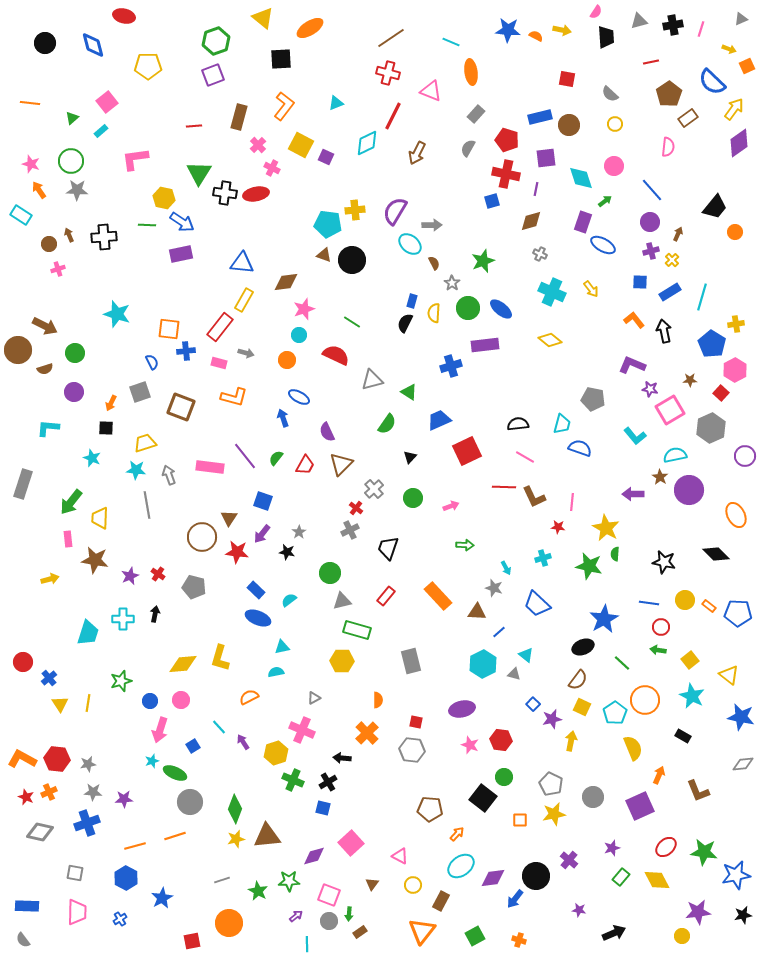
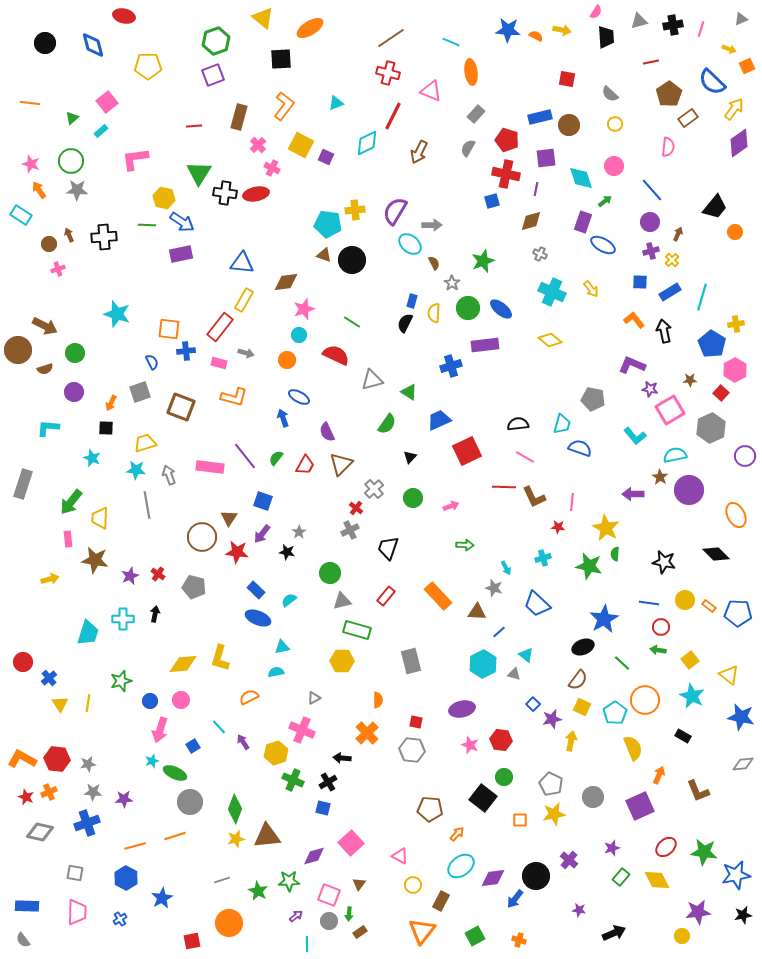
brown arrow at (417, 153): moved 2 px right, 1 px up
brown triangle at (372, 884): moved 13 px left
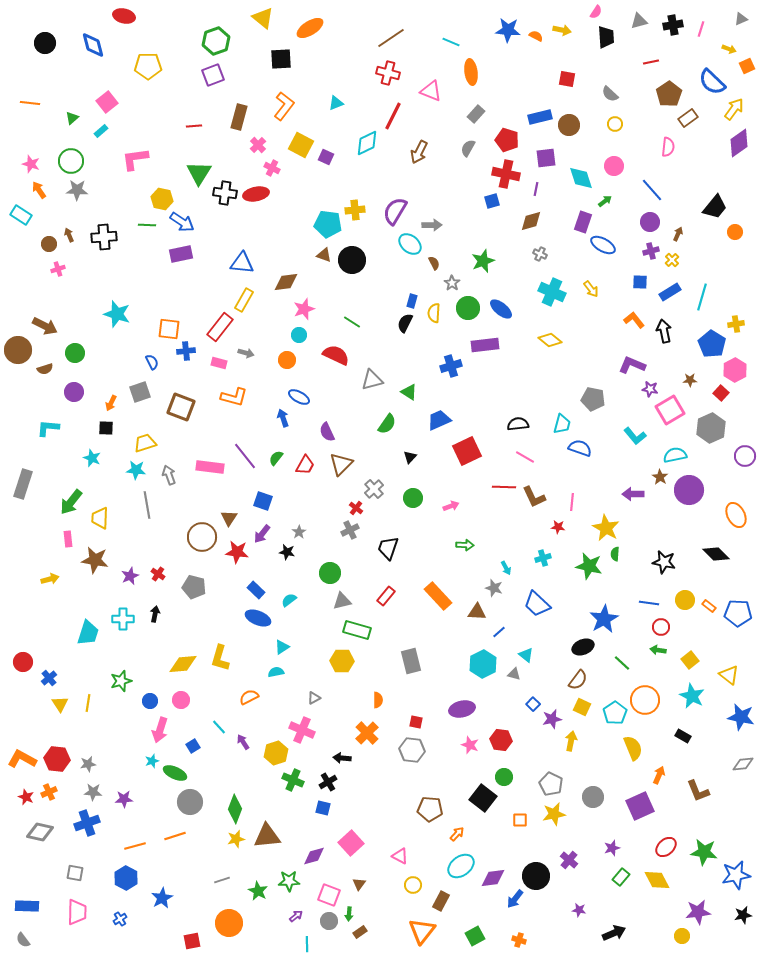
yellow hexagon at (164, 198): moved 2 px left, 1 px down
cyan triangle at (282, 647): rotated 21 degrees counterclockwise
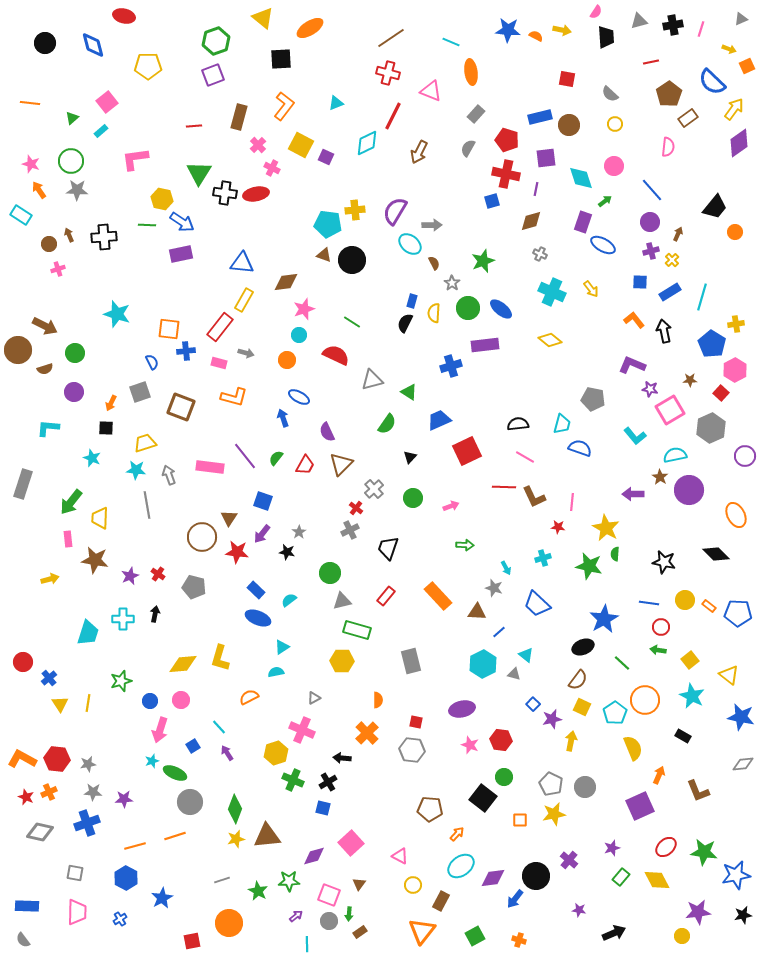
purple arrow at (243, 742): moved 16 px left, 11 px down
gray circle at (593, 797): moved 8 px left, 10 px up
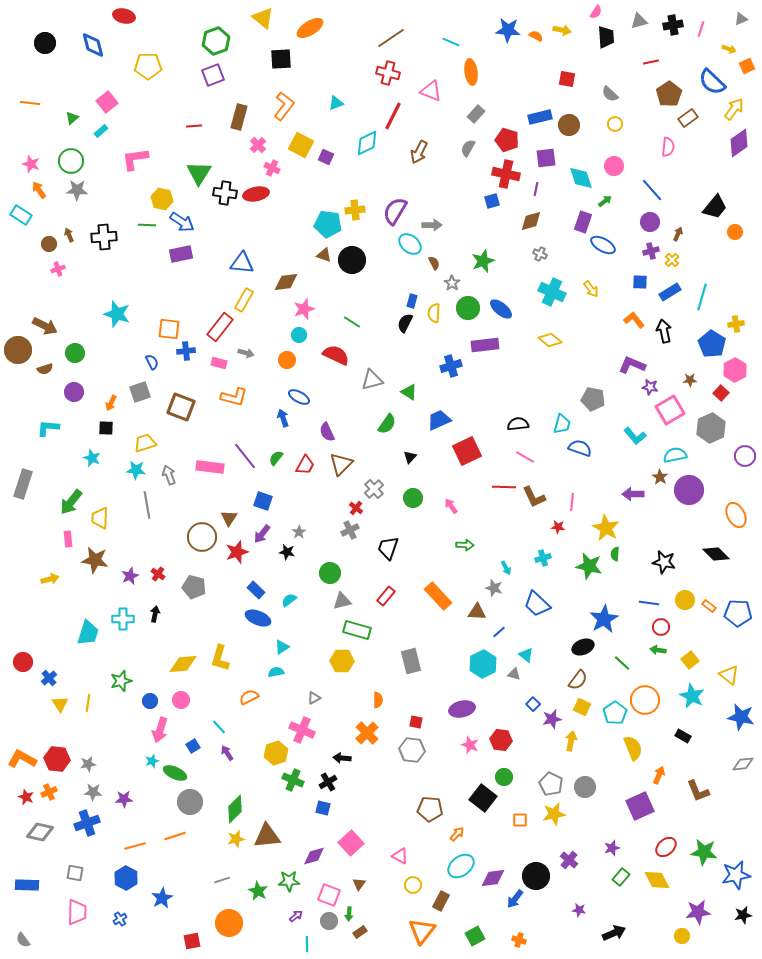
purple star at (650, 389): moved 2 px up
pink arrow at (451, 506): rotated 105 degrees counterclockwise
red star at (237, 552): rotated 25 degrees counterclockwise
green diamond at (235, 809): rotated 24 degrees clockwise
blue rectangle at (27, 906): moved 21 px up
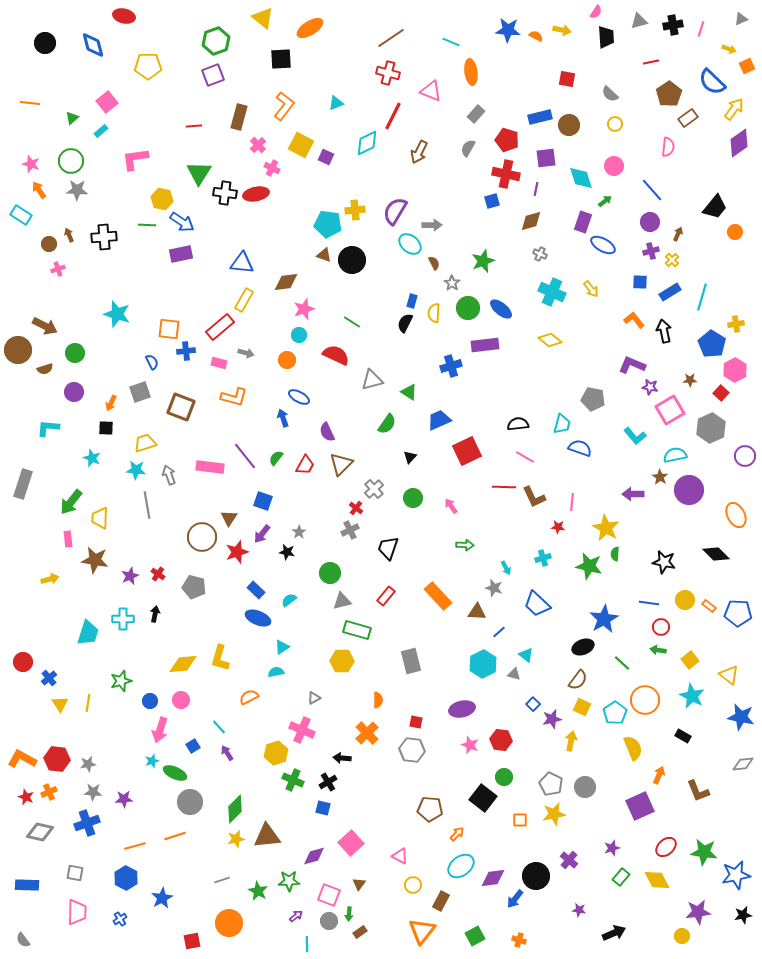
red rectangle at (220, 327): rotated 12 degrees clockwise
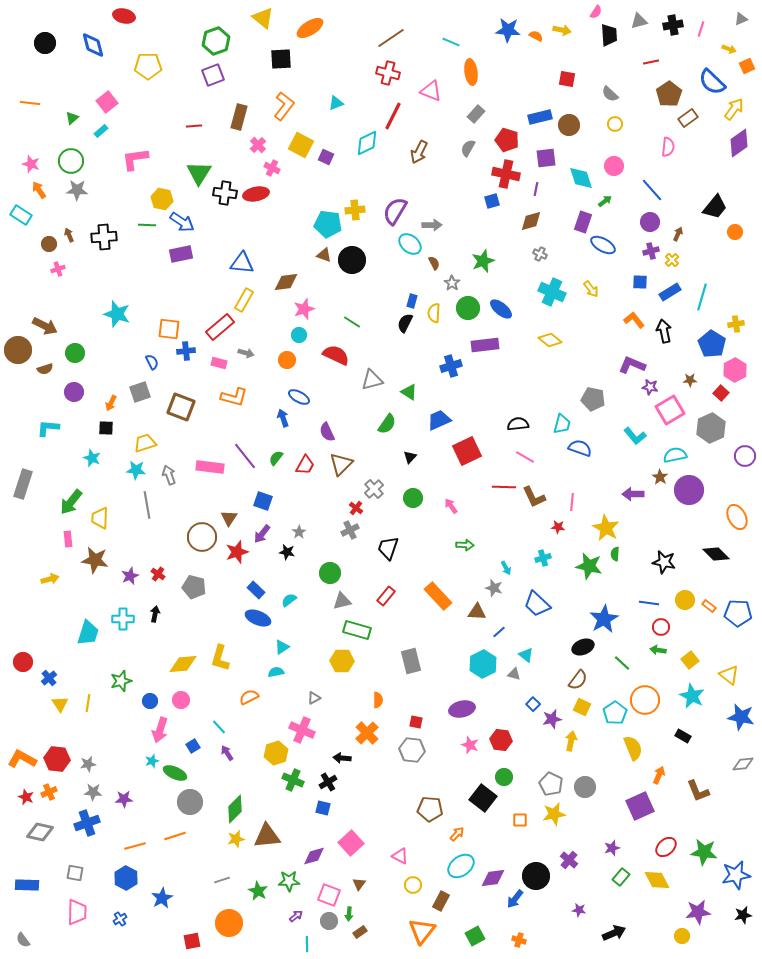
black trapezoid at (606, 37): moved 3 px right, 2 px up
orange ellipse at (736, 515): moved 1 px right, 2 px down
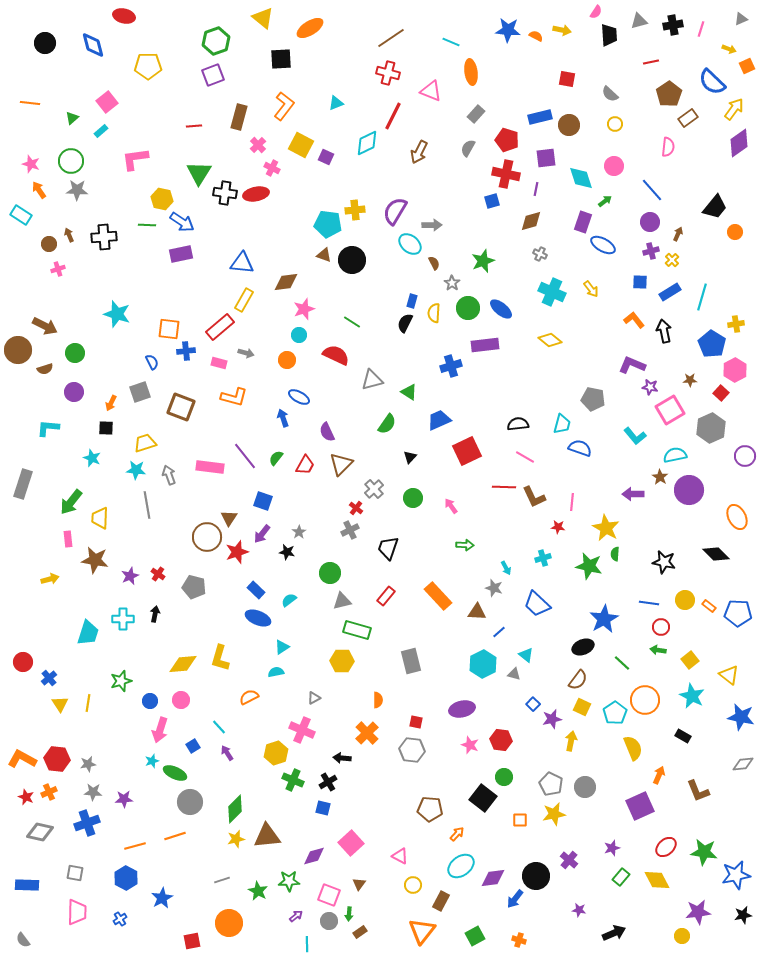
brown circle at (202, 537): moved 5 px right
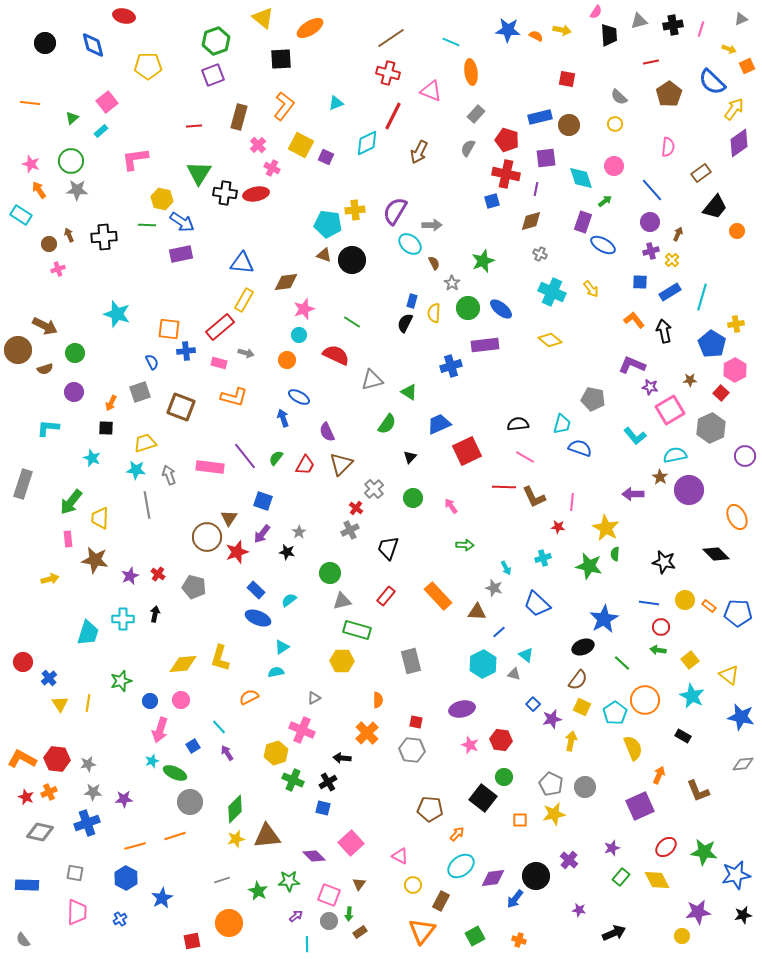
gray semicircle at (610, 94): moved 9 px right, 3 px down
brown rectangle at (688, 118): moved 13 px right, 55 px down
orange circle at (735, 232): moved 2 px right, 1 px up
blue trapezoid at (439, 420): moved 4 px down
purple diamond at (314, 856): rotated 60 degrees clockwise
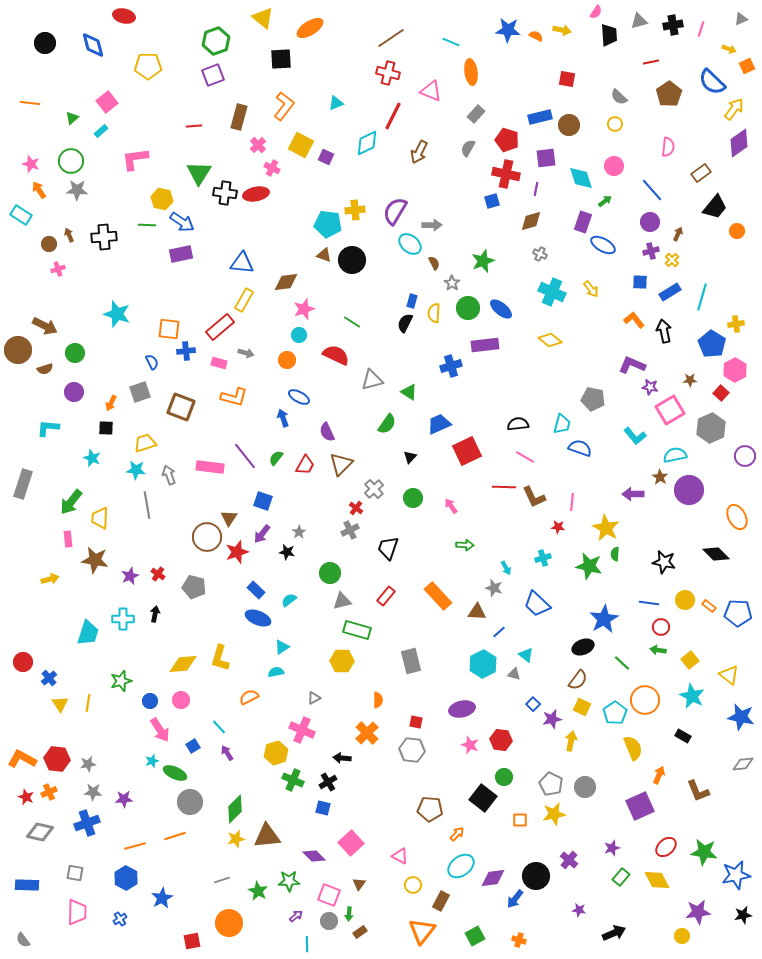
pink arrow at (160, 730): rotated 50 degrees counterclockwise
